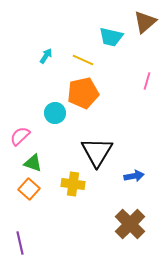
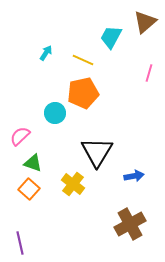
cyan trapezoid: rotated 105 degrees clockwise
cyan arrow: moved 3 px up
pink line: moved 2 px right, 8 px up
yellow cross: rotated 30 degrees clockwise
brown cross: rotated 16 degrees clockwise
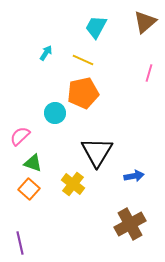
cyan trapezoid: moved 15 px left, 10 px up
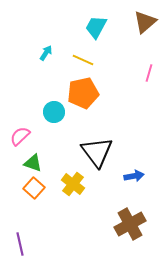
cyan circle: moved 1 px left, 1 px up
black triangle: rotated 8 degrees counterclockwise
orange square: moved 5 px right, 1 px up
purple line: moved 1 px down
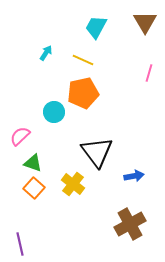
brown triangle: rotated 20 degrees counterclockwise
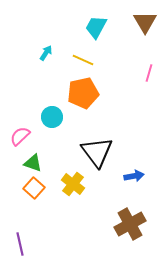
cyan circle: moved 2 px left, 5 px down
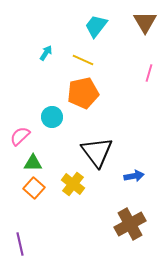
cyan trapezoid: moved 1 px up; rotated 10 degrees clockwise
green triangle: rotated 18 degrees counterclockwise
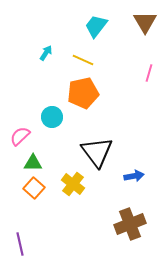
brown cross: rotated 8 degrees clockwise
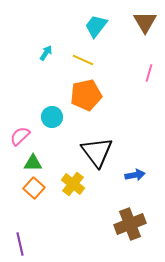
orange pentagon: moved 3 px right, 2 px down
blue arrow: moved 1 px right, 1 px up
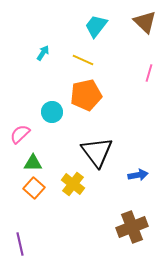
brown triangle: rotated 15 degrees counterclockwise
cyan arrow: moved 3 px left
cyan circle: moved 5 px up
pink semicircle: moved 2 px up
blue arrow: moved 3 px right
brown cross: moved 2 px right, 3 px down
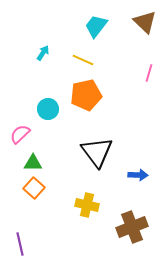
cyan circle: moved 4 px left, 3 px up
blue arrow: rotated 12 degrees clockwise
yellow cross: moved 14 px right, 21 px down; rotated 25 degrees counterclockwise
